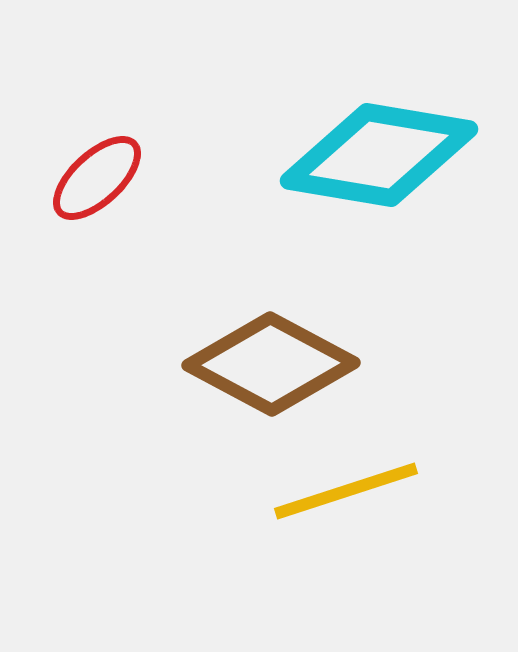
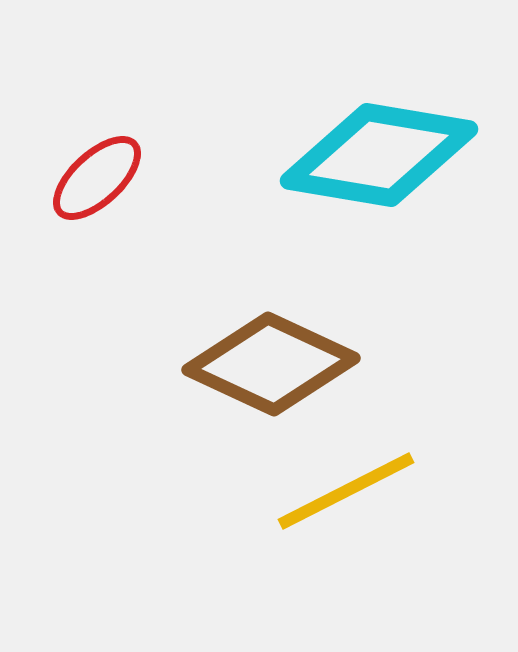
brown diamond: rotated 3 degrees counterclockwise
yellow line: rotated 9 degrees counterclockwise
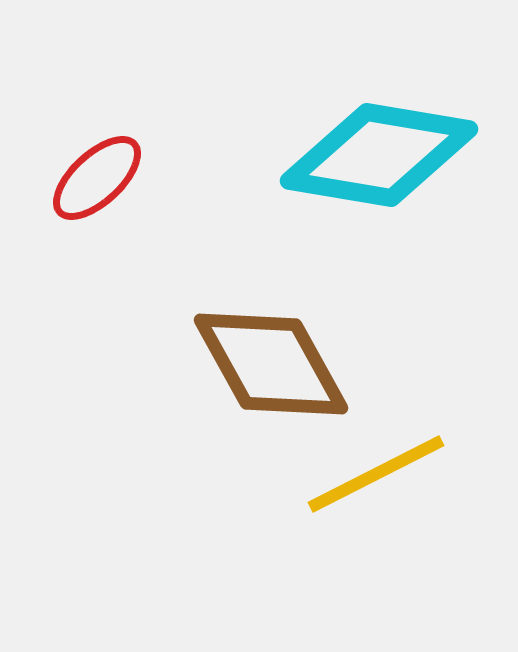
brown diamond: rotated 36 degrees clockwise
yellow line: moved 30 px right, 17 px up
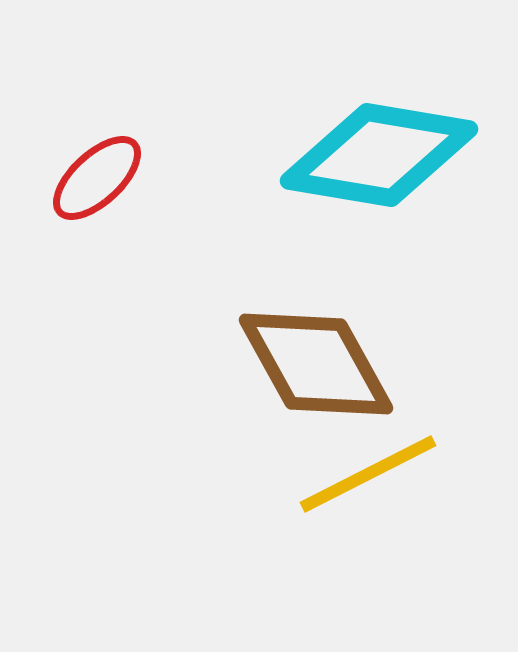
brown diamond: moved 45 px right
yellow line: moved 8 px left
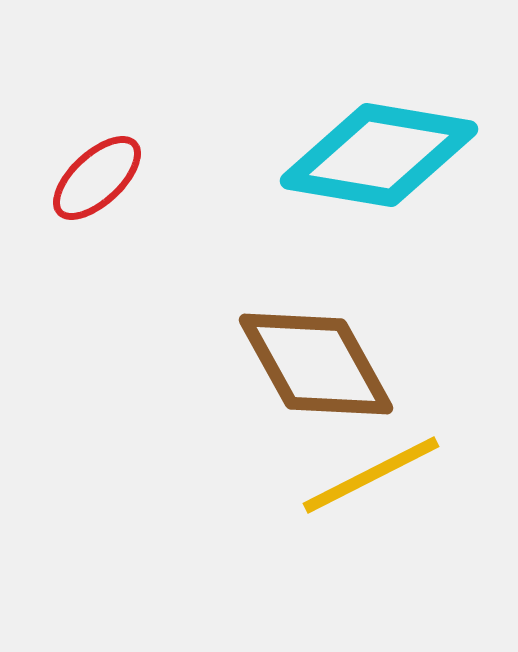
yellow line: moved 3 px right, 1 px down
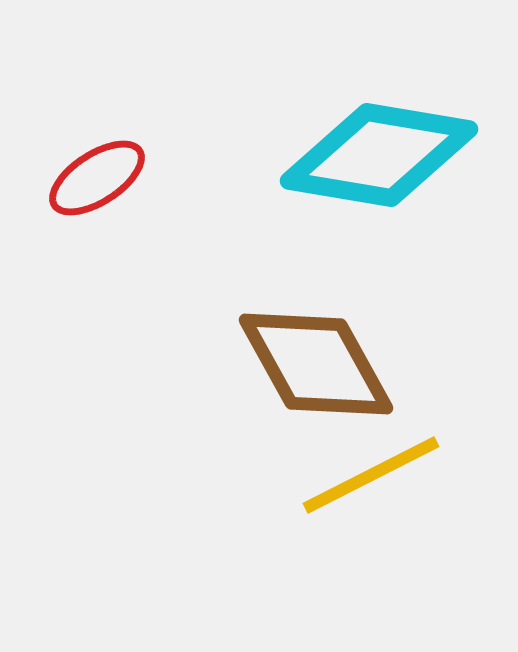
red ellipse: rotated 10 degrees clockwise
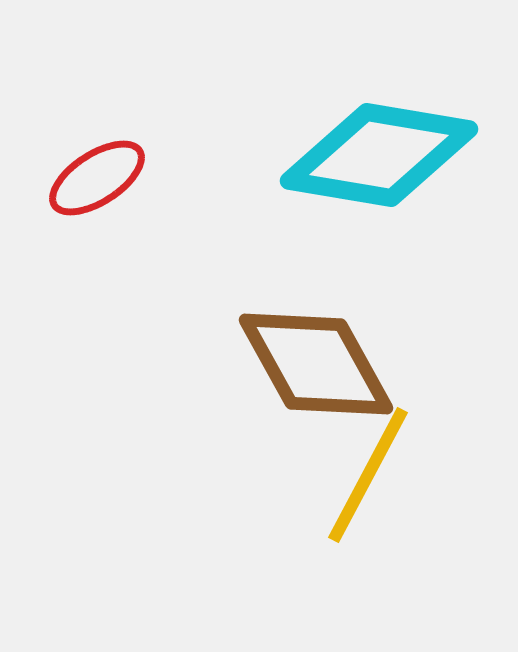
yellow line: moved 3 px left; rotated 35 degrees counterclockwise
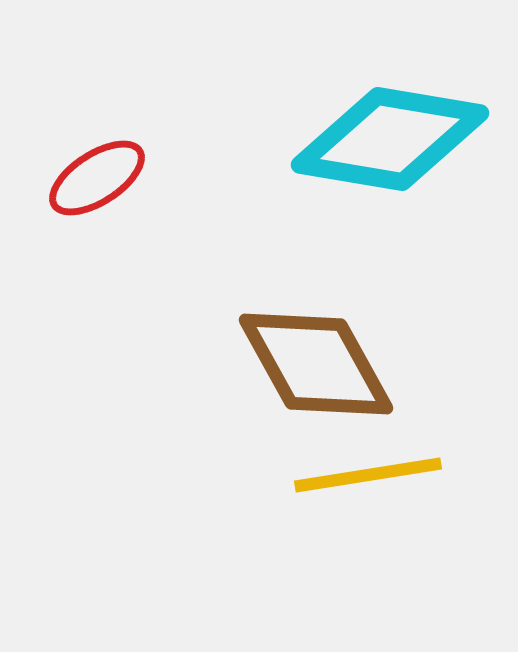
cyan diamond: moved 11 px right, 16 px up
yellow line: rotated 53 degrees clockwise
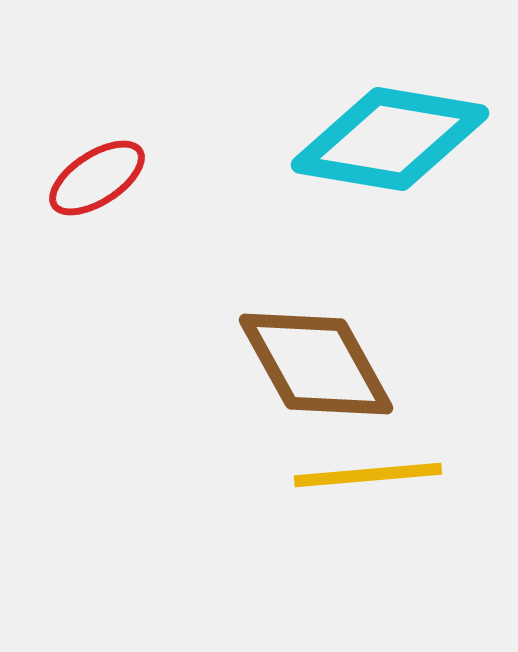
yellow line: rotated 4 degrees clockwise
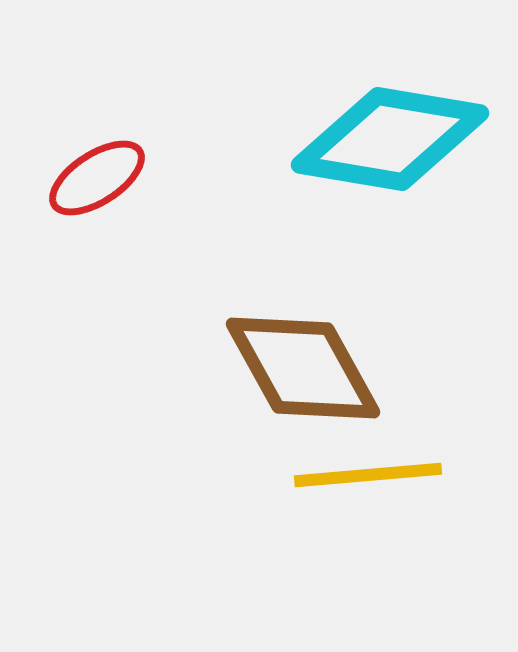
brown diamond: moved 13 px left, 4 px down
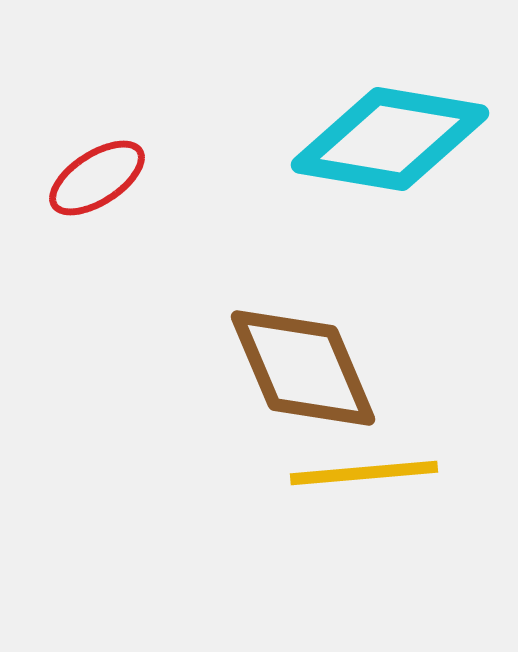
brown diamond: rotated 6 degrees clockwise
yellow line: moved 4 px left, 2 px up
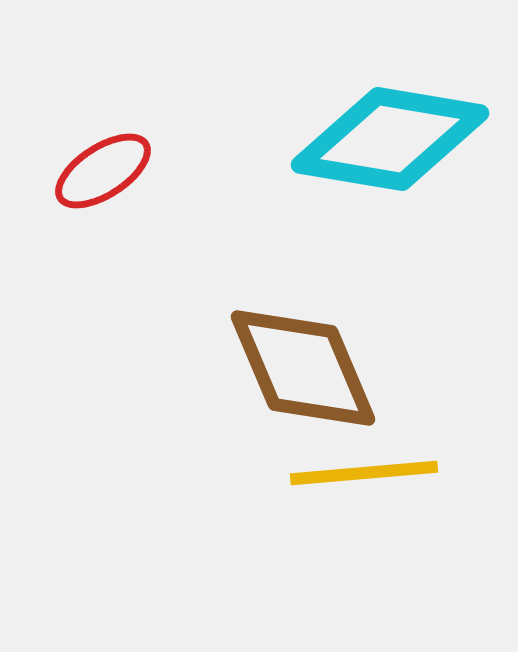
red ellipse: moved 6 px right, 7 px up
